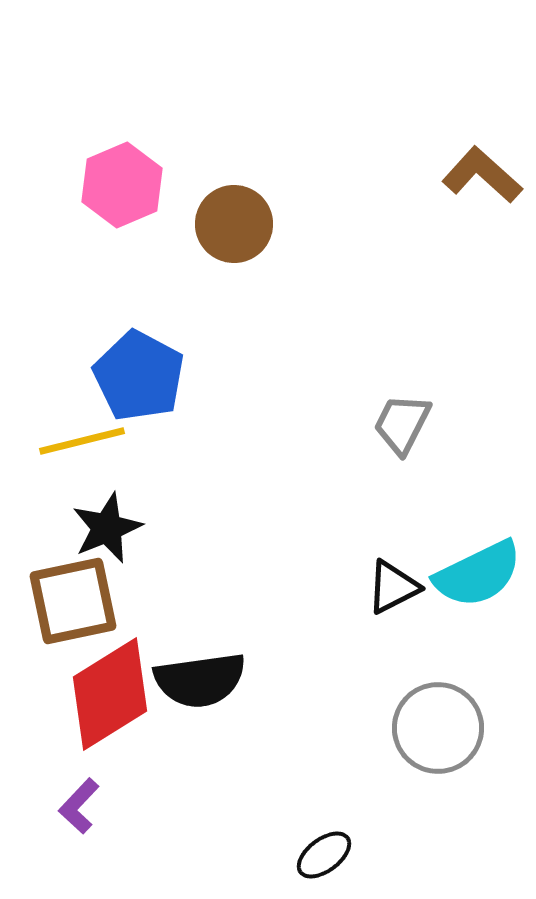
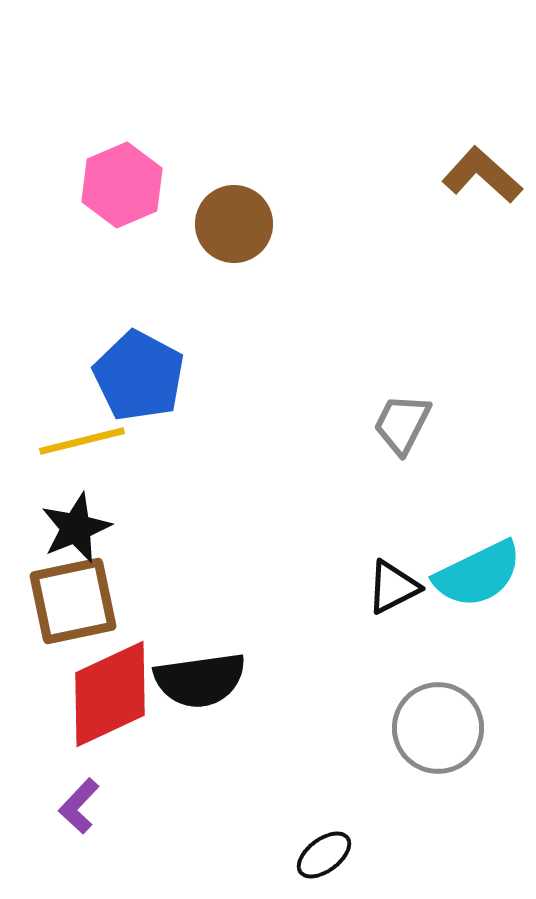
black star: moved 31 px left
red diamond: rotated 7 degrees clockwise
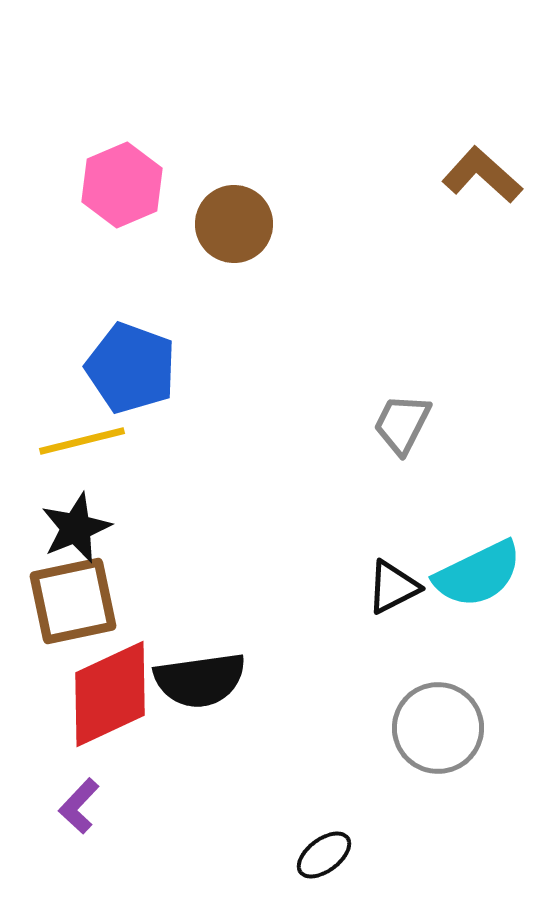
blue pentagon: moved 8 px left, 8 px up; rotated 8 degrees counterclockwise
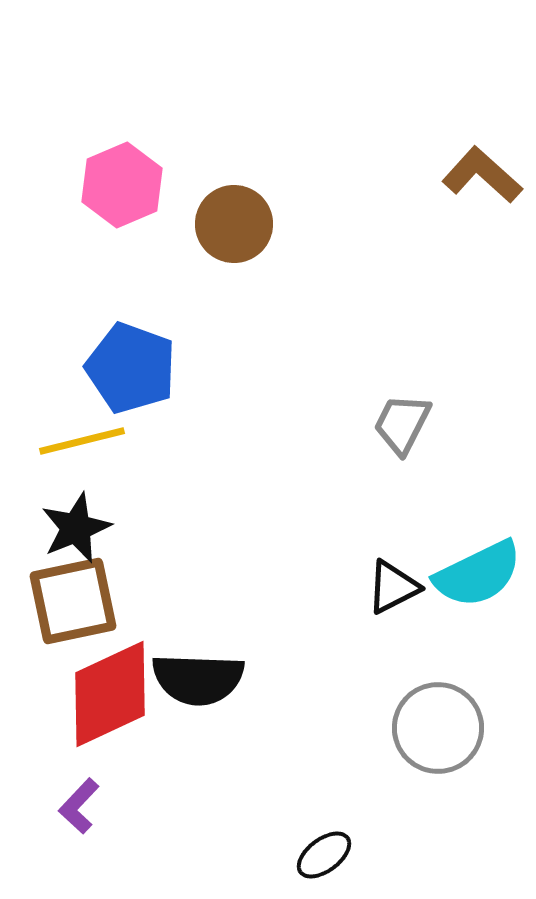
black semicircle: moved 2 px left, 1 px up; rotated 10 degrees clockwise
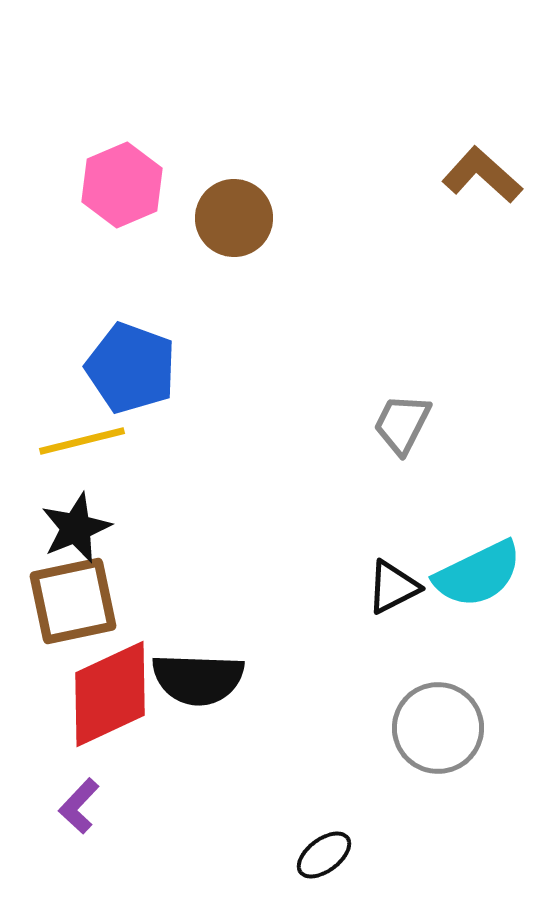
brown circle: moved 6 px up
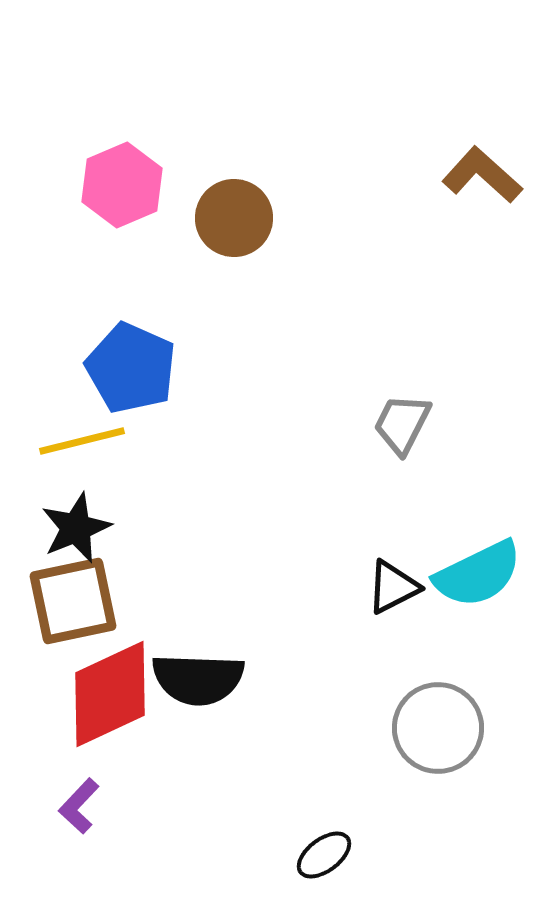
blue pentagon: rotated 4 degrees clockwise
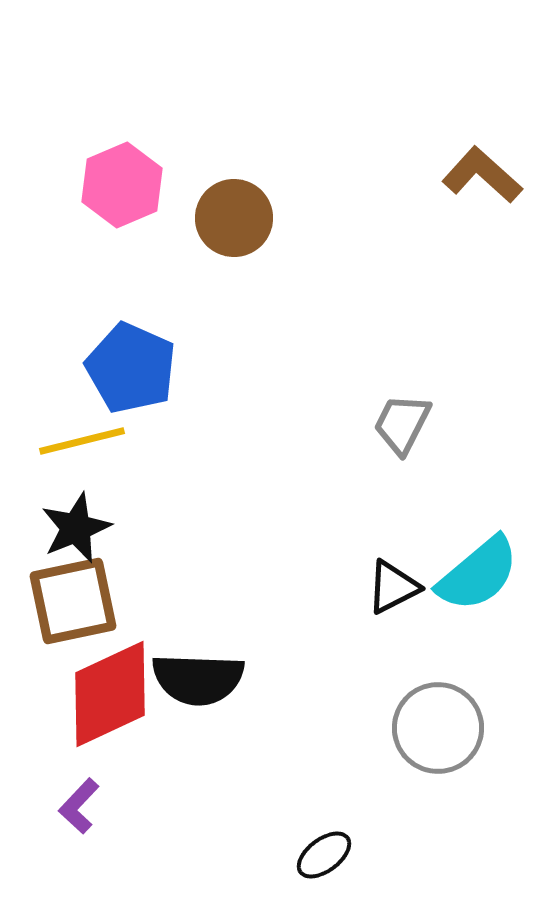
cyan semicircle: rotated 14 degrees counterclockwise
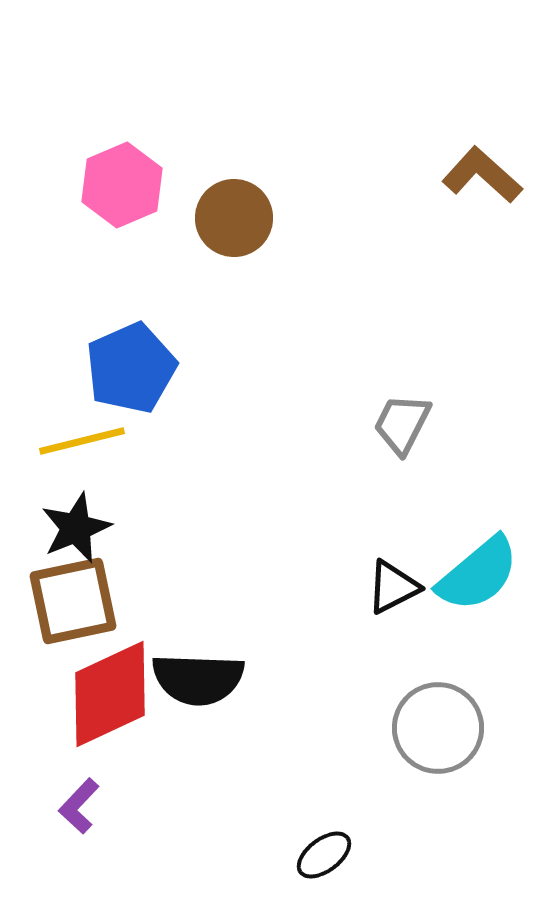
blue pentagon: rotated 24 degrees clockwise
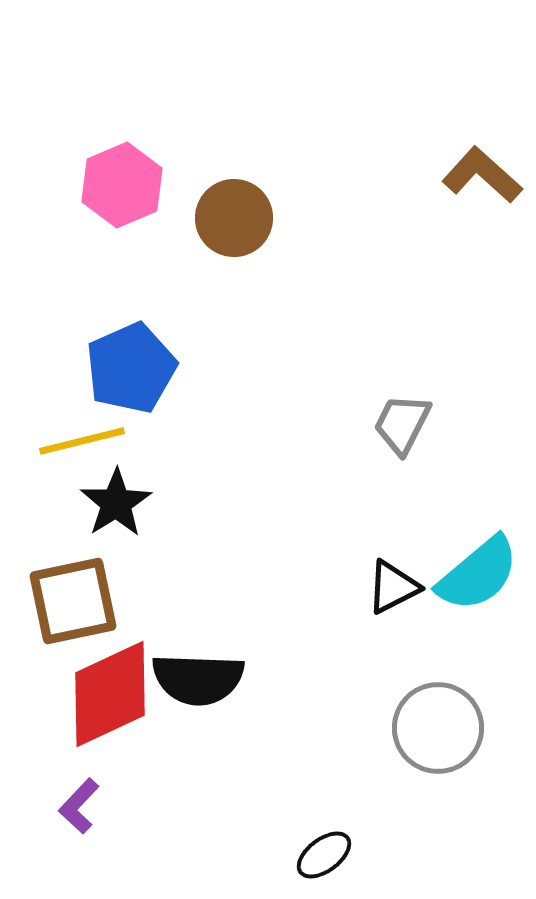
black star: moved 40 px right, 25 px up; rotated 10 degrees counterclockwise
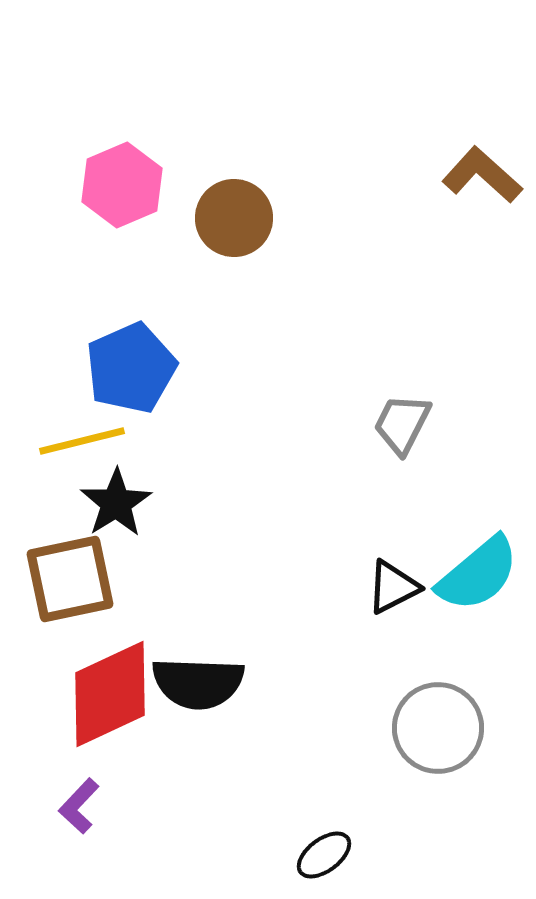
brown square: moved 3 px left, 22 px up
black semicircle: moved 4 px down
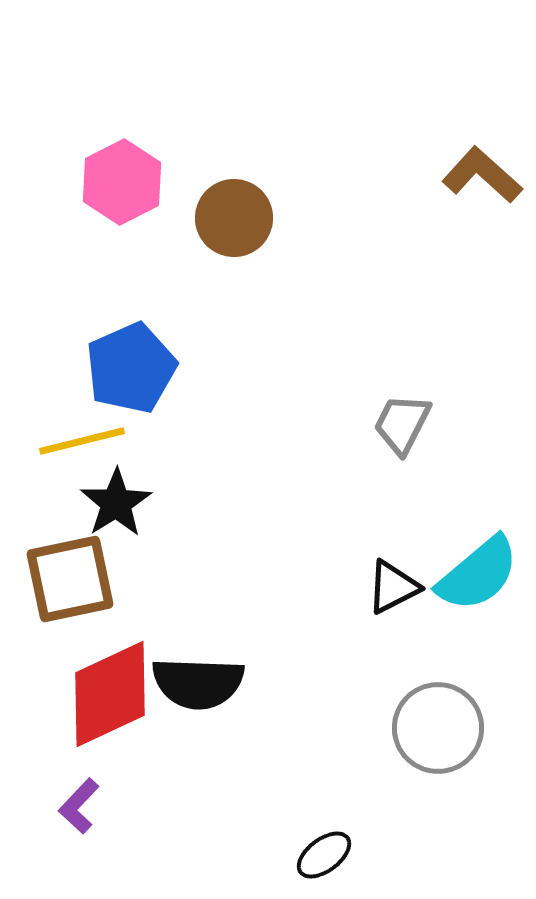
pink hexagon: moved 3 px up; rotated 4 degrees counterclockwise
